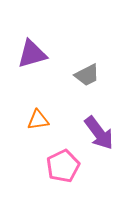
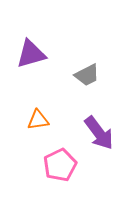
purple triangle: moved 1 px left
pink pentagon: moved 3 px left, 1 px up
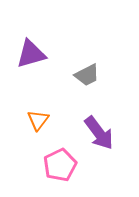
orange triangle: rotated 45 degrees counterclockwise
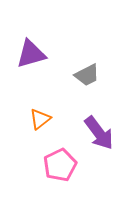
orange triangle: moved 2 px right, 1 px up; rotated 15 degrees clockwise
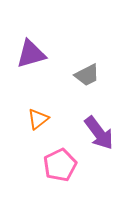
orange triangle: moved 2 px left
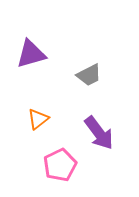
gray trapezoid: moved 2 px right
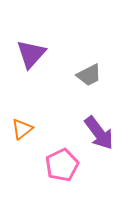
purple triangle: rotated 32 degrees counterclockwise
orange triangle: moved 16 px left, 10 px down
pink pentagon: moved 2 px right
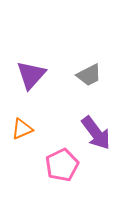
purple triangle: moved 21 px down
orange triangle: rotated 15 degrees clockwise
purple arrow: moved 3 px left
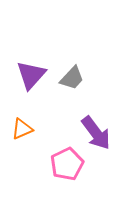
gray trapezoid: moved 17 px left, 3 px down; rotated 20 degrees counterclockwise
pink pentagon: moved 5 px right, 1 px up
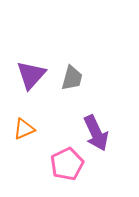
gray trapezoid: rotated 28 degrees counterclockwise
orange triangle: moved 2 px right
purple arrow: rotated 12 degrees clockwise
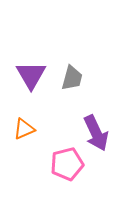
purple triangle: rotated 12 degrees counterclockwise
pink pentagon: rotated 12 degrees clockwise
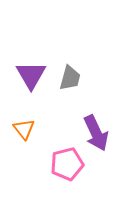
gray trapezoid: moved 2 px left
orange triangle: rotated 45 degrees counterclockwise
